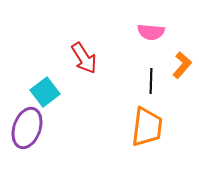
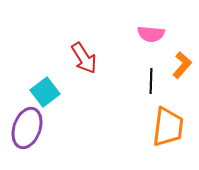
pink semicircle: moved 2 px down
orange trapezoid: moved 21 px right
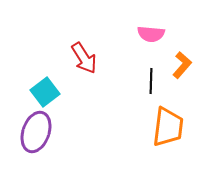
purple ellipse: moved 9 px right, 4 px down
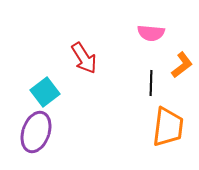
pink semicircle: moved 1 px up
orange L-shape: rotated 12 degrees clockwise
black line: moved 2 px down
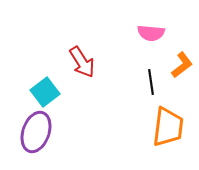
red arrow: moved 2 px left, 4 px down
black line: moved 1 px up; rotated 10 degrees counterclockwise
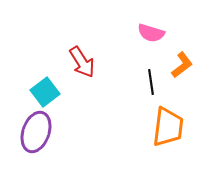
pink semicircle: rotated 12 degrees clockwise
